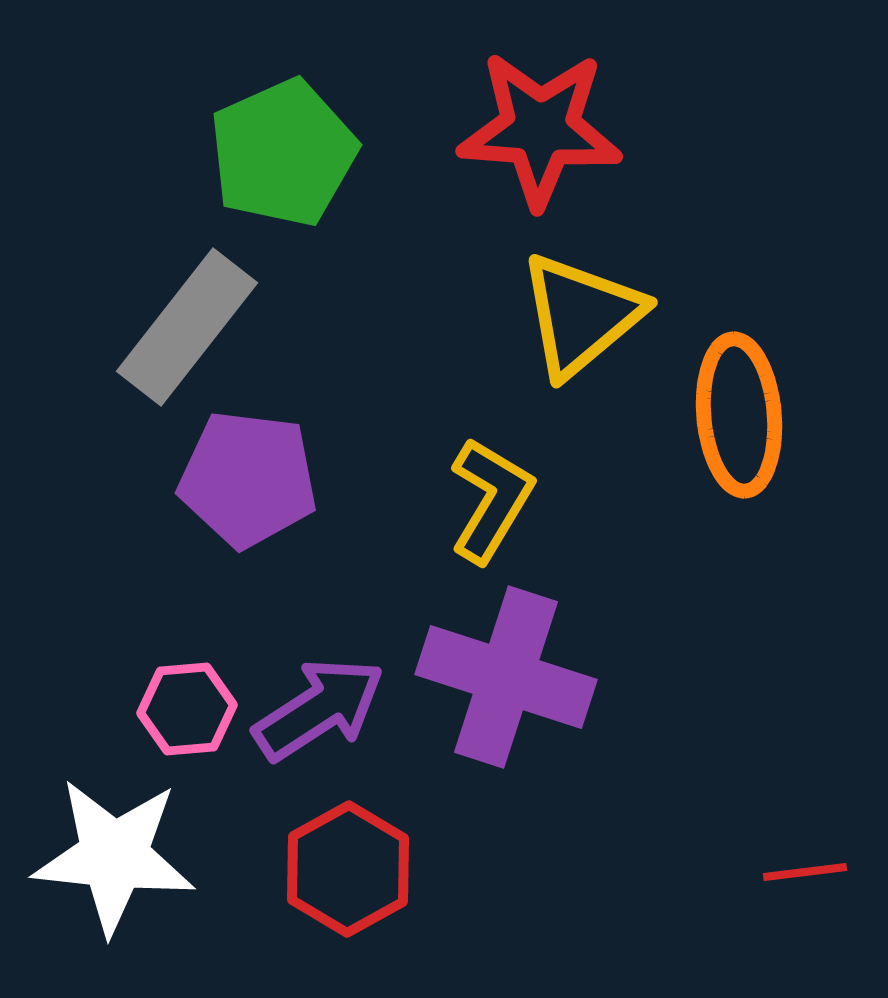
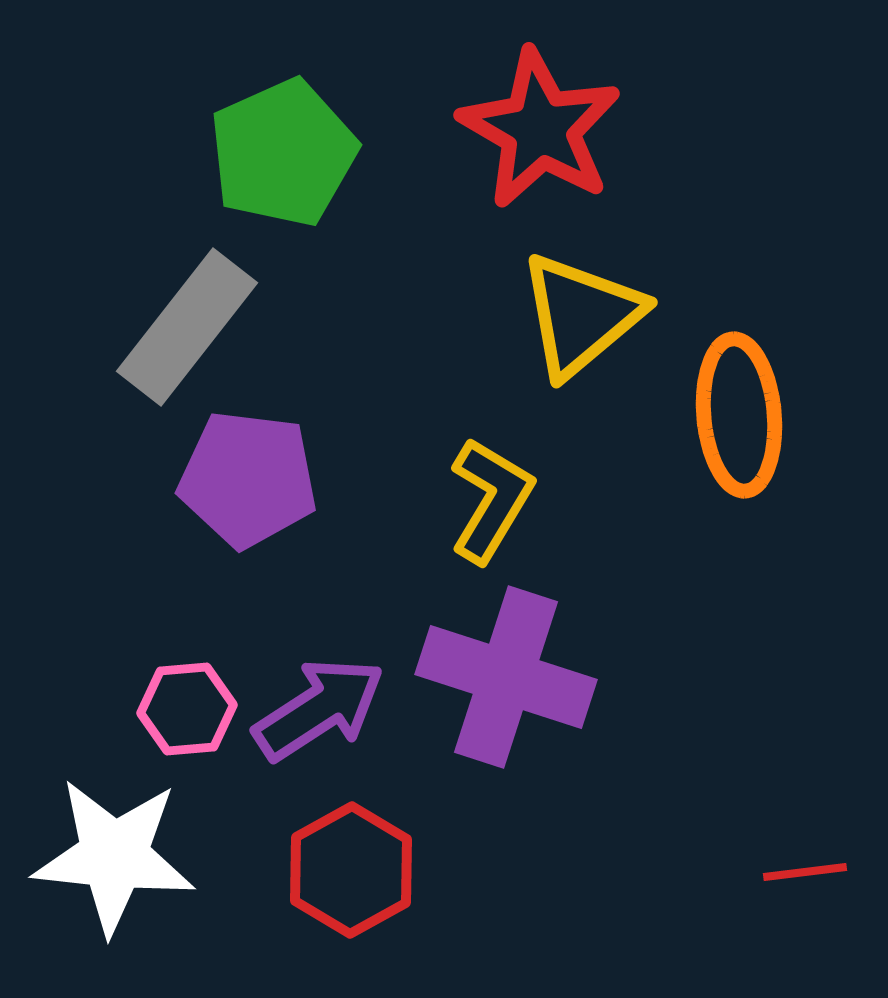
red star: rotated 26 degrees clockwise
red hexagon: moved 3 px right, 1 px down
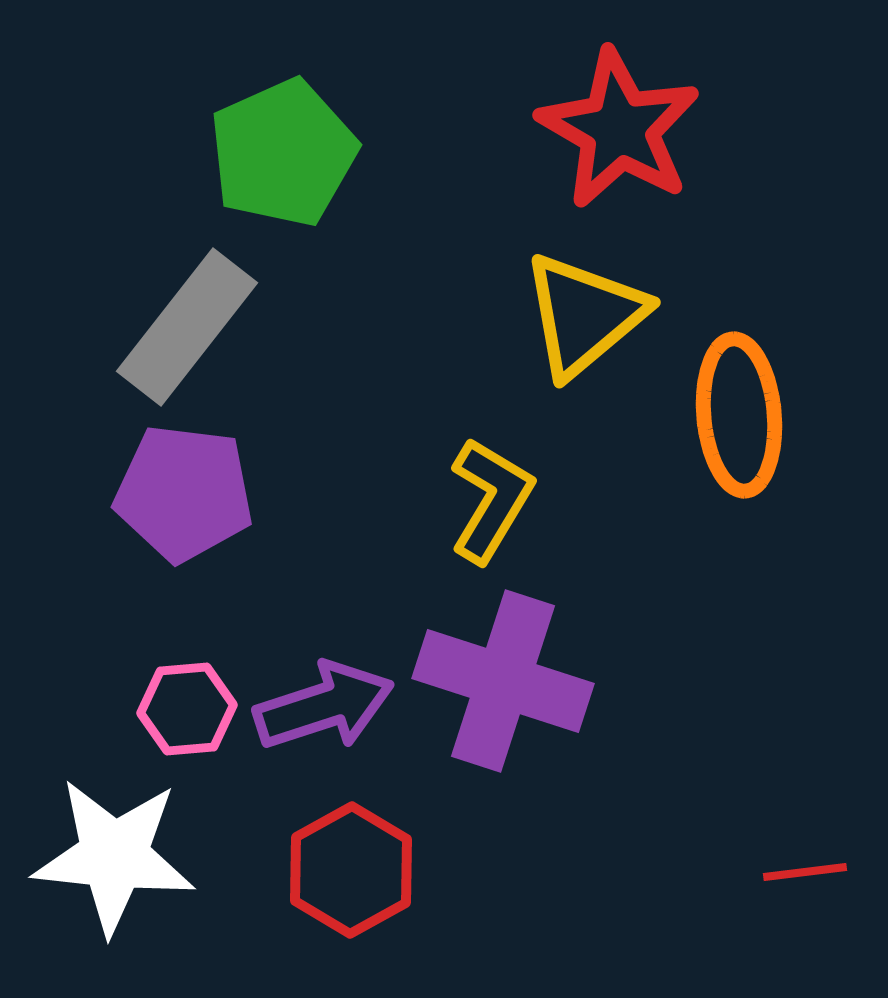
red star: moved 79 px right
yellow triangle: moved 3 px right
purple pentagon: moved 64 px left, 14 px down
purple cross: moved 3 px left, 4 px down
purple arrow: moved 5 px right, 3 px up; rotated 15 degrees clockwise
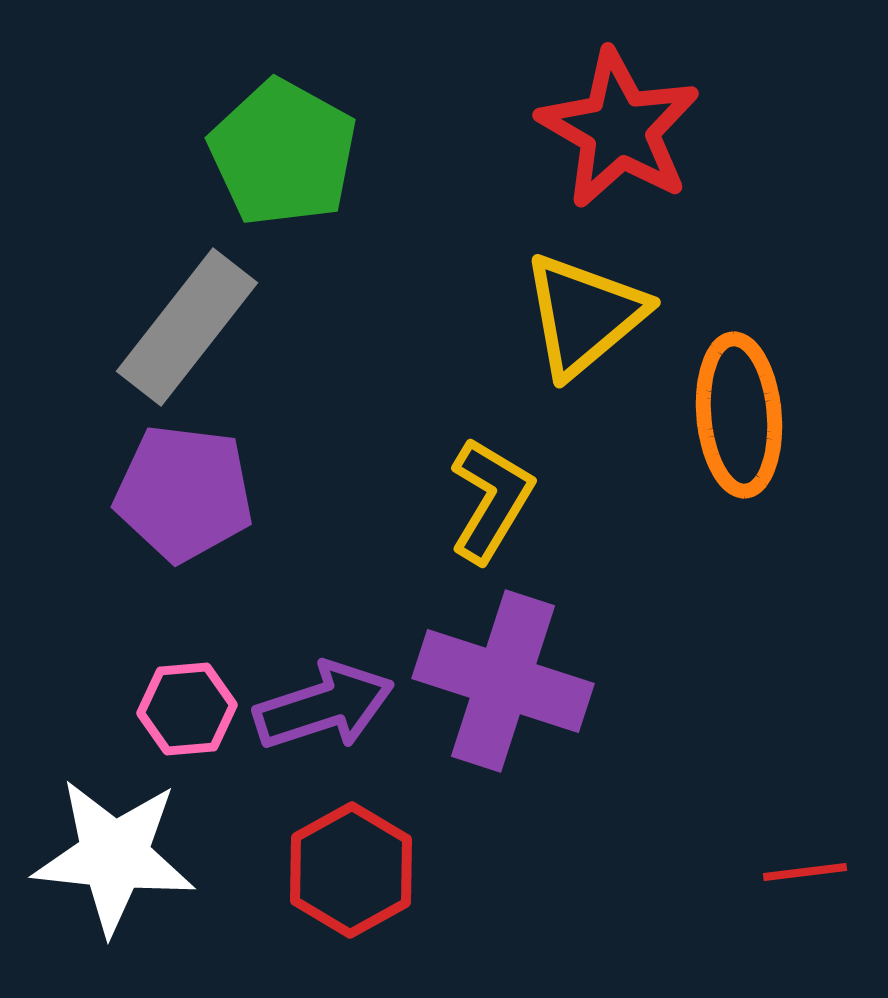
green pentagon: rotated 19 degrees counterclockwise
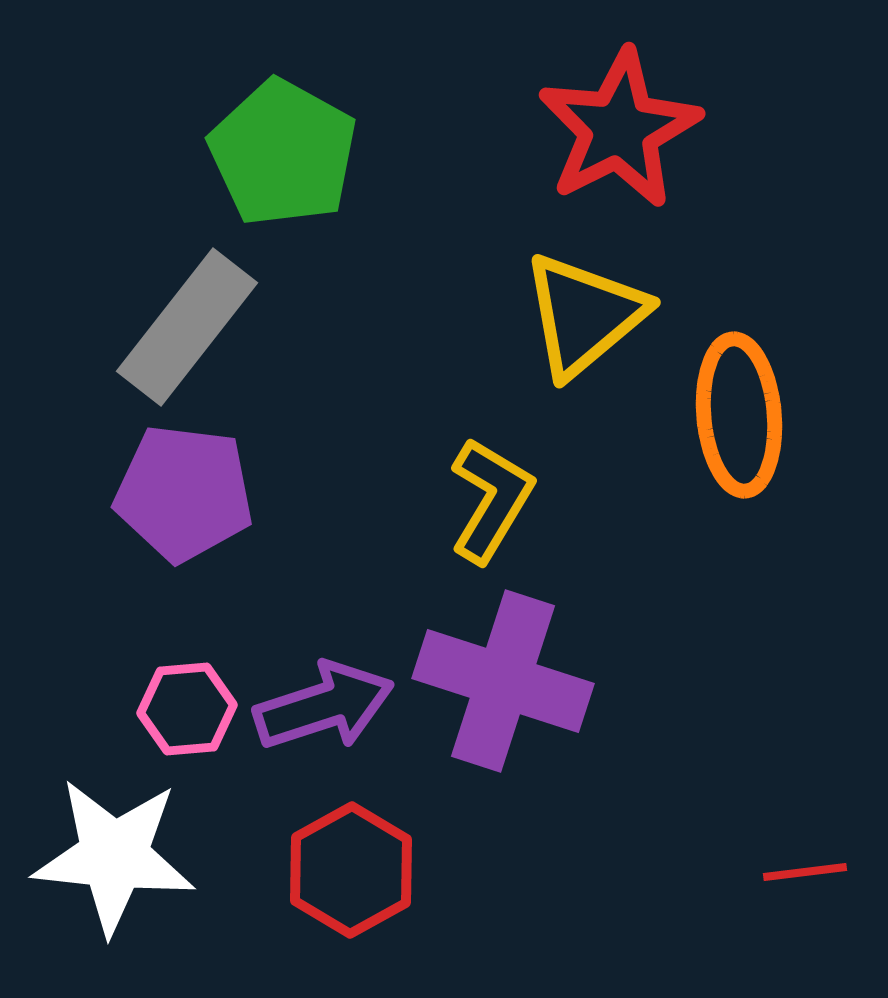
red star: rotated 15 degrees clockwise
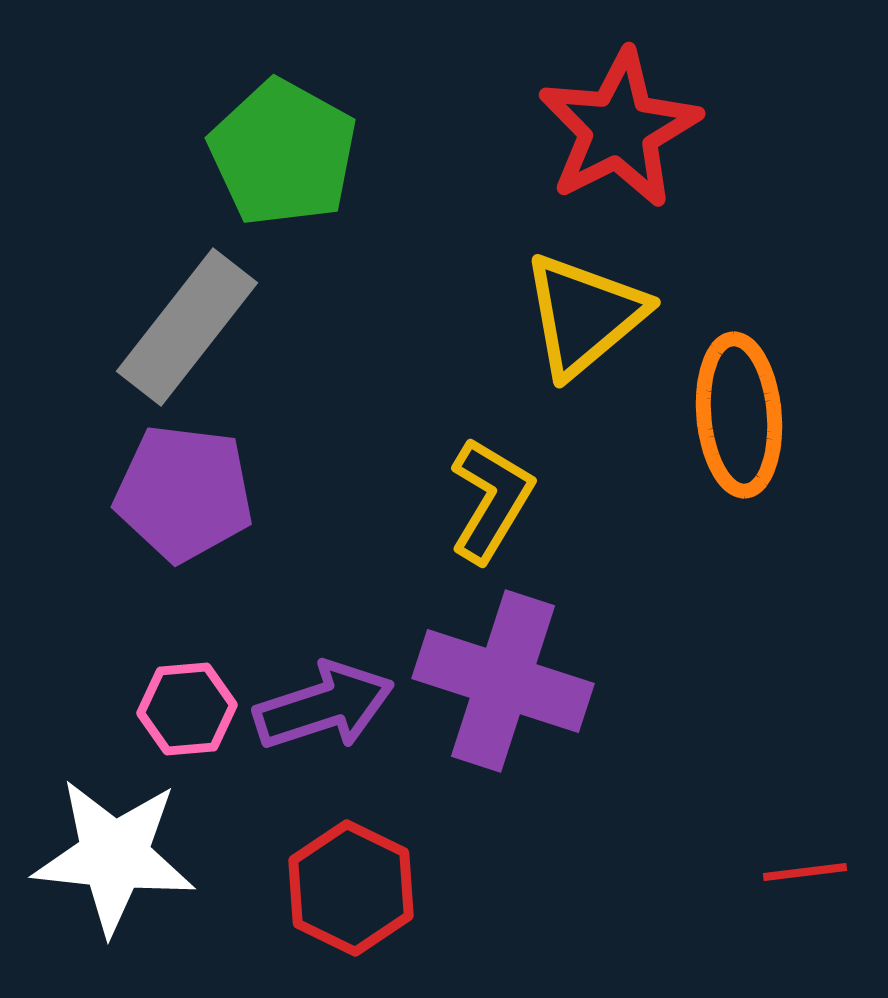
red hexagon: moved 18 px down; rotated 5 degrees counterclockwise
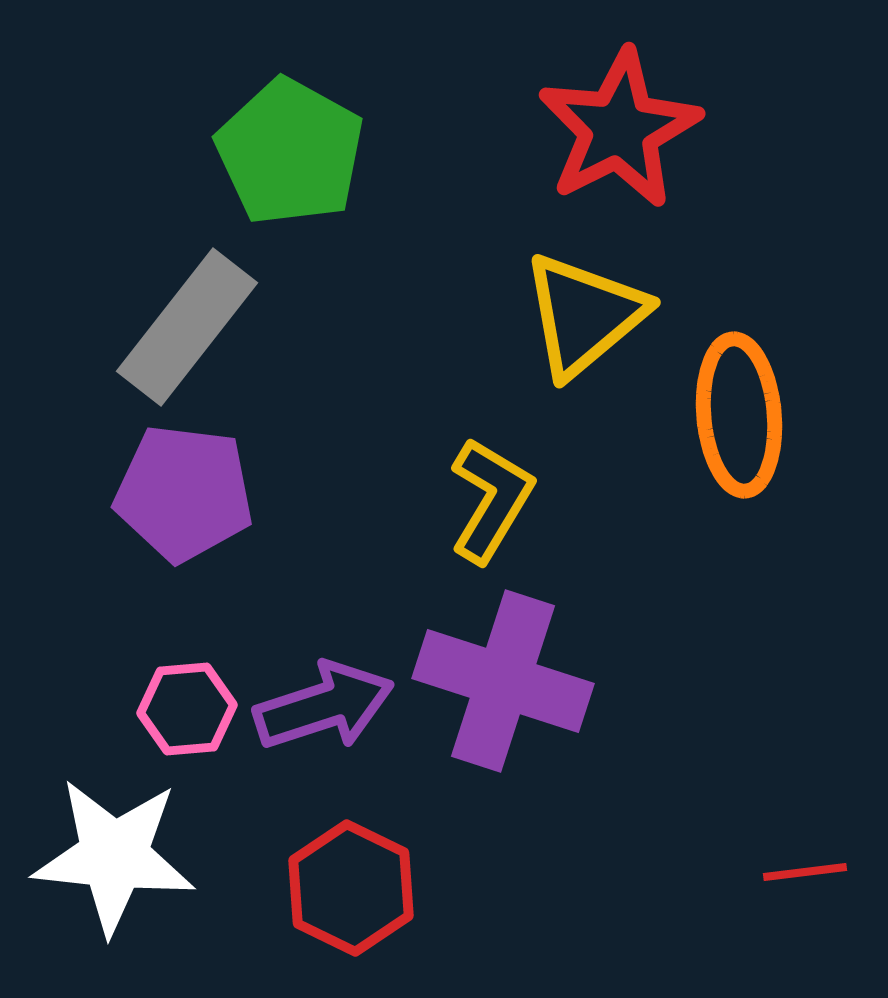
green pentagon: moved 7 px right, 1 px up
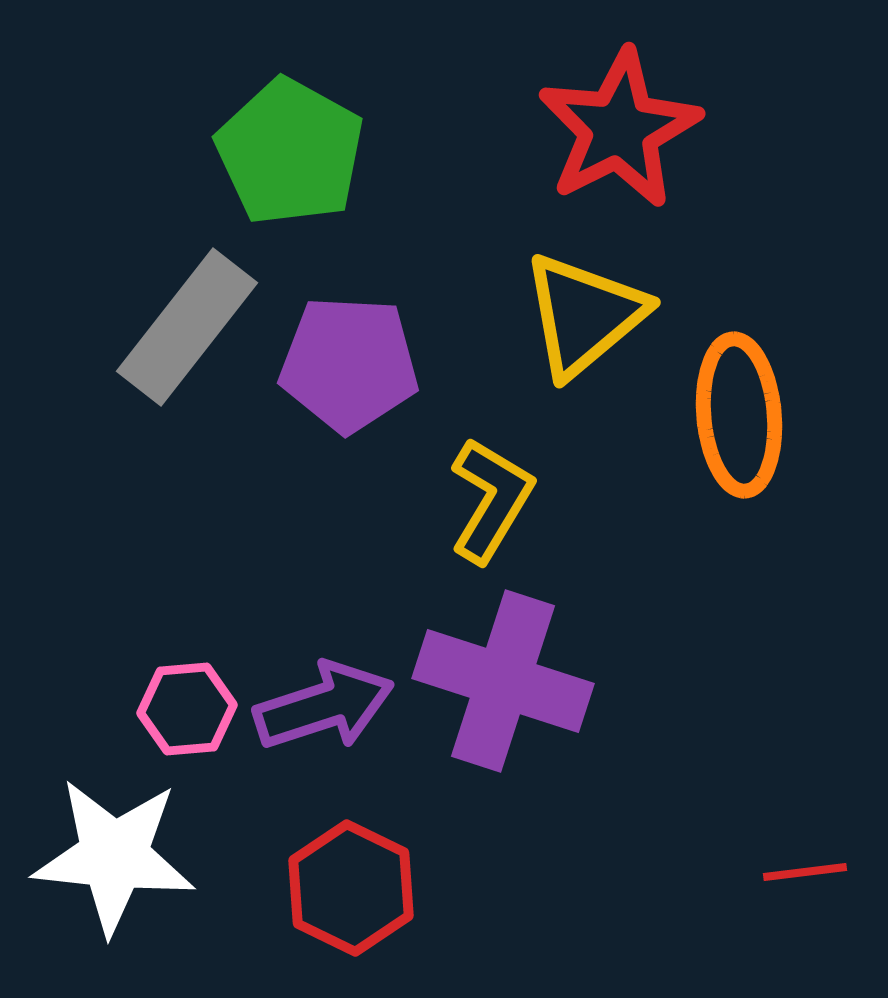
purple pentagon: moved 165 px right, 129 px up; rotated 4 degrees counterclockwise
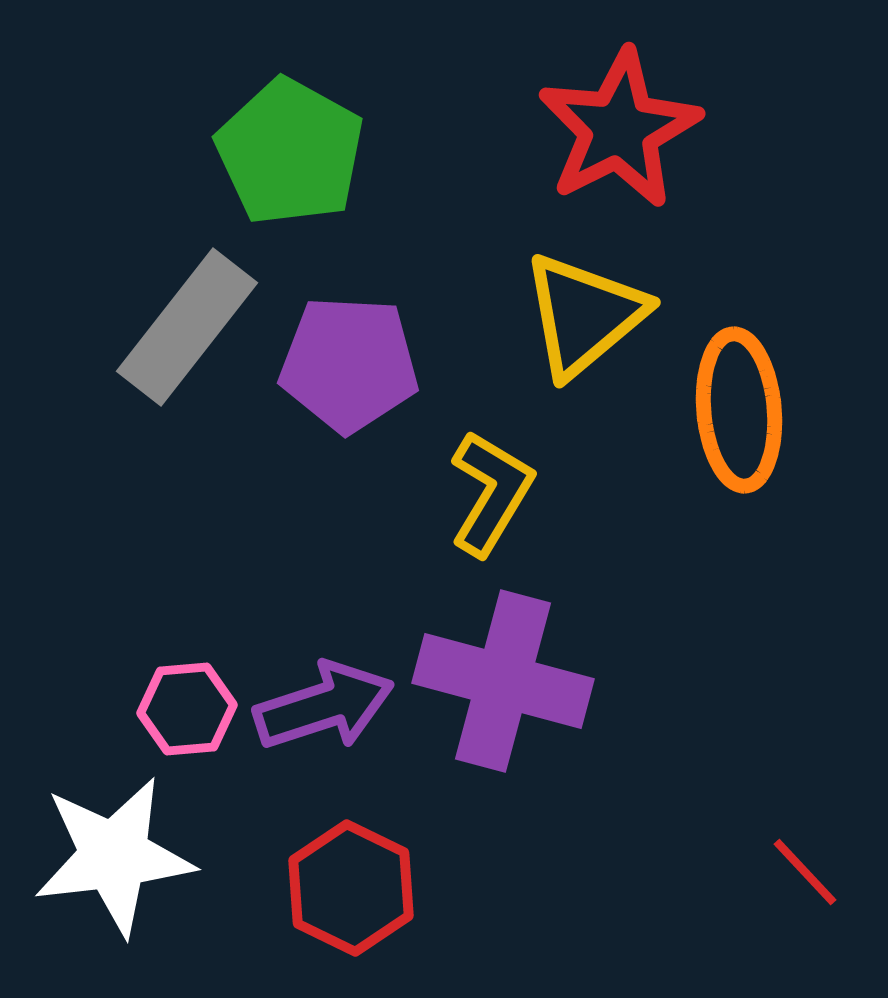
orange ellipse: moved 5 px up
yellow L-shape: moved 7 px up
purple cross: rotated 3 degrees counterclockwise
white star: rotated 13 degrees counterclockwise
red line: rotated 54 degrees clockwise
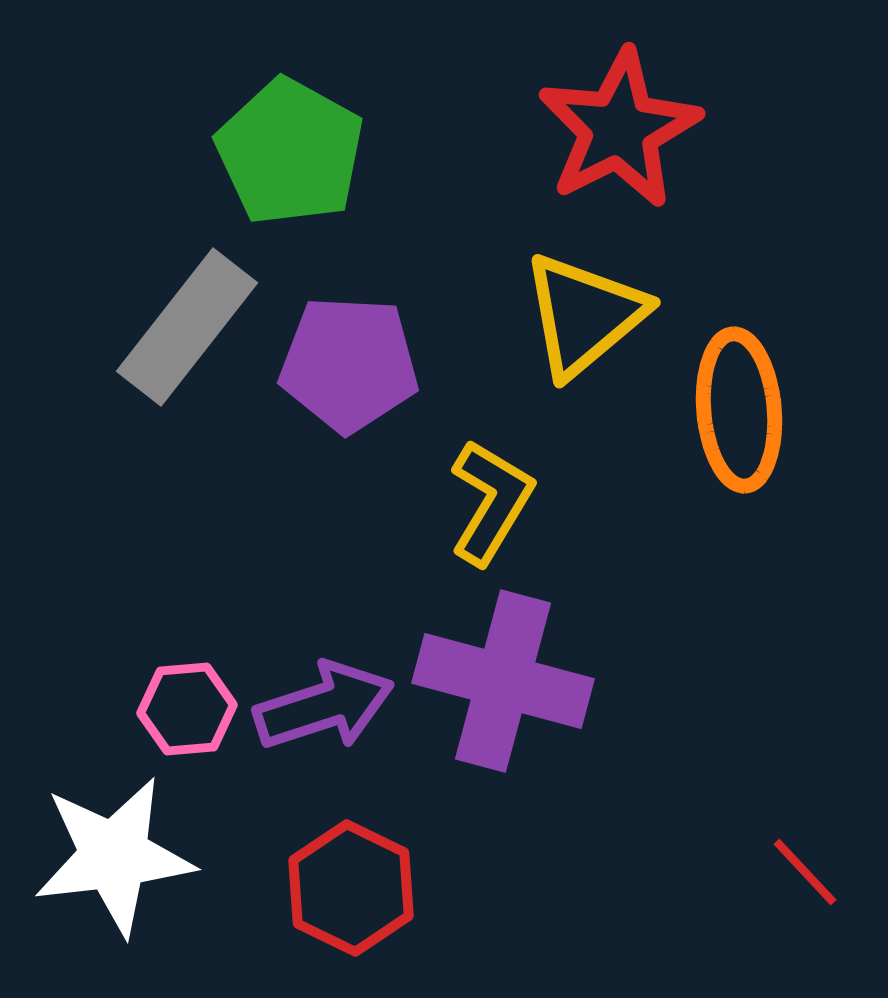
yellow L-shape: moved 9 px down
